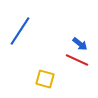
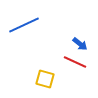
blue line: moved 4 px right, 6 px up; rotated 32 degrees clockwise
red line: moved 2 px left, 2 px down
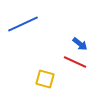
blue line: moved 1 px left, 1 px up
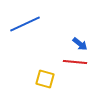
blue line: moved 2 px right
red line: rotated 20 degrees counterclockwise
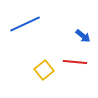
blue arrow: moved 3 px right, 8 px up
yellow square: moved 1 px left, 9 px up; rotated 36 degrees clockwise
